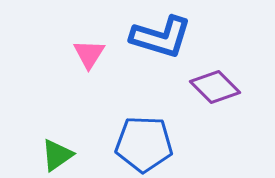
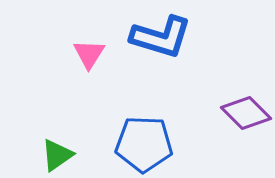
purple diamond: moved 31 px right, 26 px down
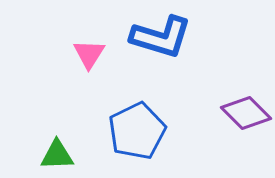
blue pentagon: moved 7 px left, 13 px up; rotated 28 degrees counterclockwise
green triangle: rotated 33 degrees clockwise
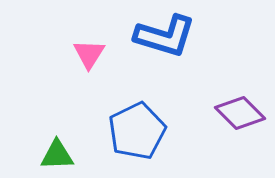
blue L-shape: moved 4 px right, 1 px up
purple diamond: moved 6 px left
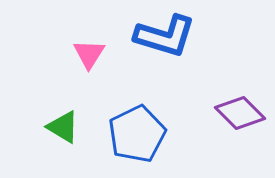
blue pentagon: moved 3 px down
green triangle: moved 6 px right, 28 px up; rotated 33 degrees clockwise
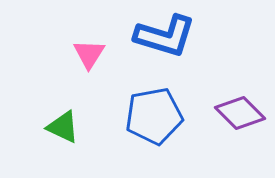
green triangle: rotated 6 degrees counterclockwise
blue pentagon: moved 17 px right, 18 px up; rotated 16 degrees clockwise
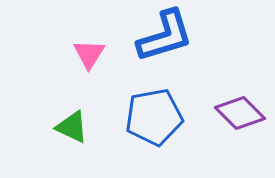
blue L-shape: rotated 34 degrees counterclockwise
blue pentagon: moved 1 px down
green triangle: moved 9 px right
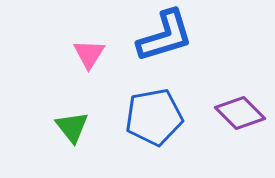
green triangle: rotated 27 degrees clockwise
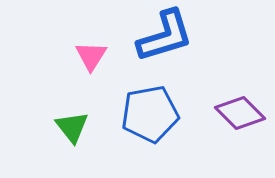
pink triangle: moved 2 px right, 2 px down
blue pentagon: moved 4 px left, 3 px up
